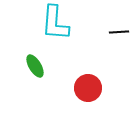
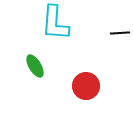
black line: moved 1 px right, 1 px down
red circle: moved 2 px left, 2 px up
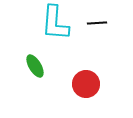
black line: moved 23 px left, 10 px up
red circle: moved 2 px up
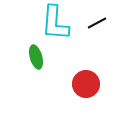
black line: rotated 24 degrees counterclockwise
green ellipse: moved 1 px right, 9 px up; rotated 15 degrees clockwise
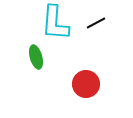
black line: moved 1 px left
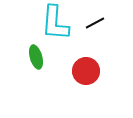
black line: moved 1 px left
red circle: moved 13 px up
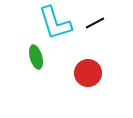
cyan L-shape: rotated 21 degrees counterclockwise
red circle: moved 2 px right, 2 px down
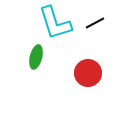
green ellipse: rotated 30 degrees clockwise
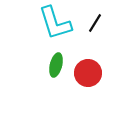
black line: rotated 30 degrees counterclockwise
green ellipse: moved 20 px right, 8 px down
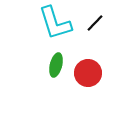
black line: rotated 12 degrees clockwise
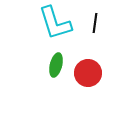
black line: rotated 36 degrees counterclockwise
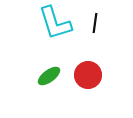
green ellipse: moved 7 px left, 11 px down; rotated 40 degrees clockwise
red circle: moved 2 px down
